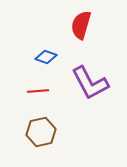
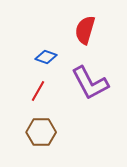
red semicircle: moved 4 px right, 5 px down
red line: rotated 55 degrees counterclockwise
brown hexagon: rotated 12 degrees clockwise
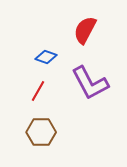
red semicircle: rotated 12 degrees clockwise
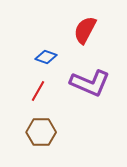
purple L-shape: rotated 39 degrees counterclockwise
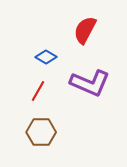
blue diamond: rotated 10 degrees clockwise
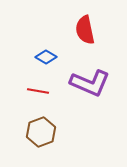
red semicircle: rotated 40 degrees counterclockwise
red line: rotated 70 degrees clockwise
brown hexagon: rotated 20 degrees counterclockwise
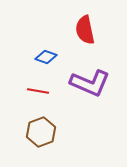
blue diamond: rotated 10 degrees counterclockwise
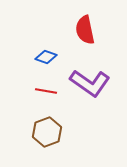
purple L-shape: rotated 12 degrees clockwise
red line: moved 8 px right
brown hexagon: moved 6 px right
